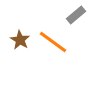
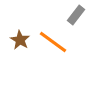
gray rectangle: rotated 12 degrees counterclockwise
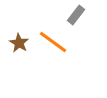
brown star: moved 1 px left, 3 px down
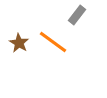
gray rectangle: moved 1 px right
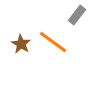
brown star: moved 2 px right, 1 px down
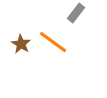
gray rectangle: moved 1 px left, 2 px up
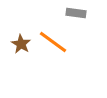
gray rectangle: rotated 60 degrees clockwise
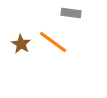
gray rectangle: moved 5 px left
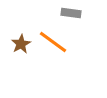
brown star: rotated 12 degrees clockwise
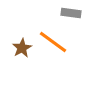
brown star: moved 1 px right, 4 px down
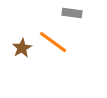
gray rectangle: moved 1 px right
